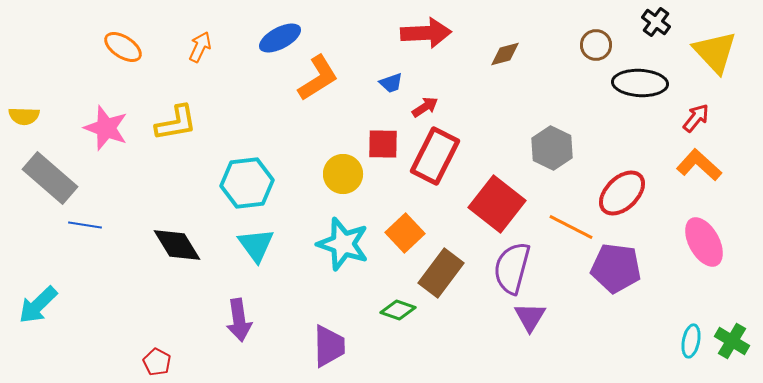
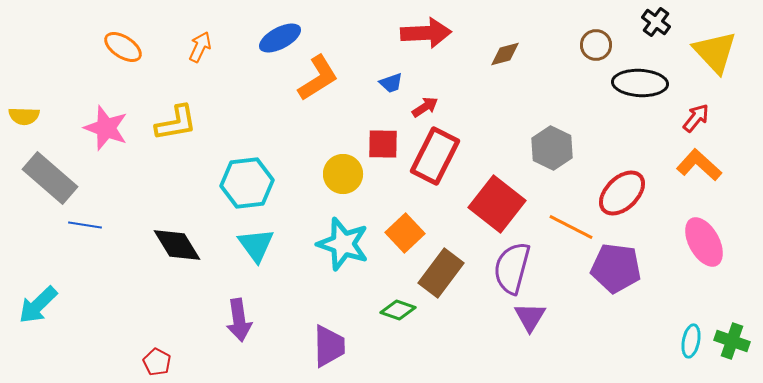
green cross at (732, 341): rotated 12 degrees counterclockwise
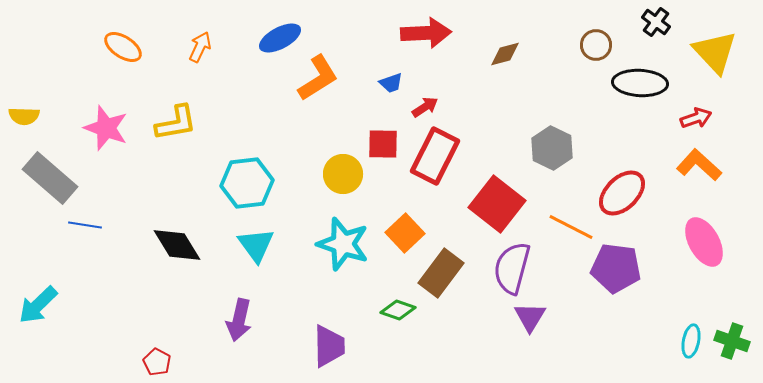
red arrow at (696, 118): rotated 32 degrees clockwise
purple arrow at (239, 320): rotated 21 degrees clockwise
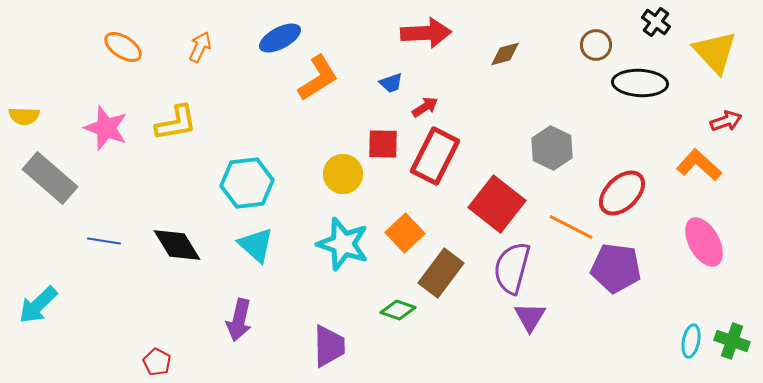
red arrow at (696, 118): moved 30 px right, 3 px down
blue line at (85, 225): moved 19 px right, 16 px down
cyan triangle at (256, 245): rotated 12 degrees counterclockwise
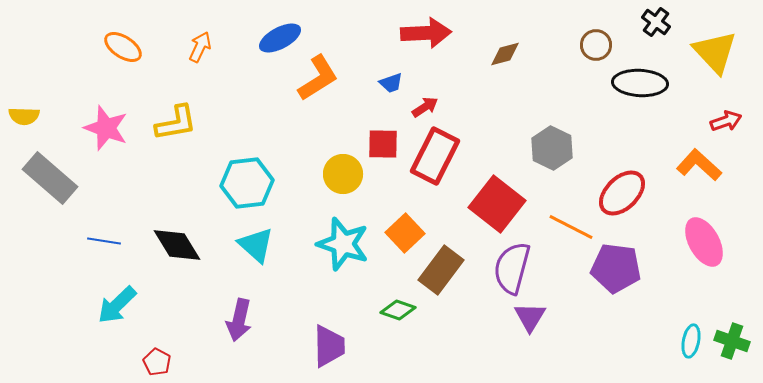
brown rectangle at (441, 273): moved 3 px up
cyan arrow at (38, 305): moved 79 px right
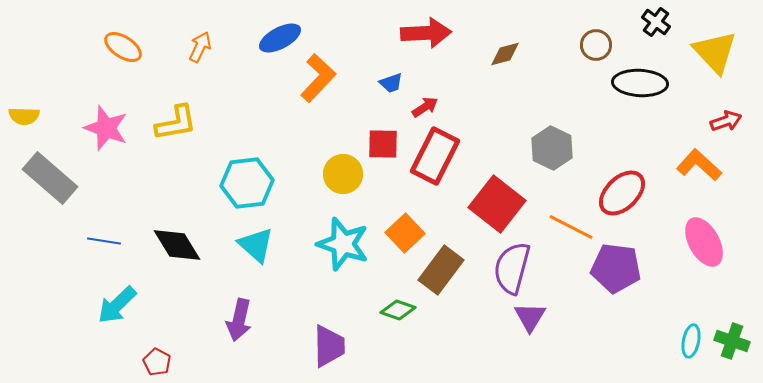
orange L-shape at (318, 78): rotated 15 degrees counterclockwise
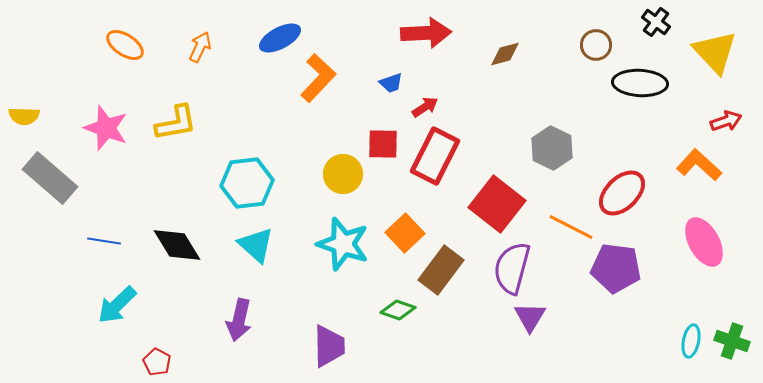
orange ellipse at (123, 47): moved 2 px right, 2 px up
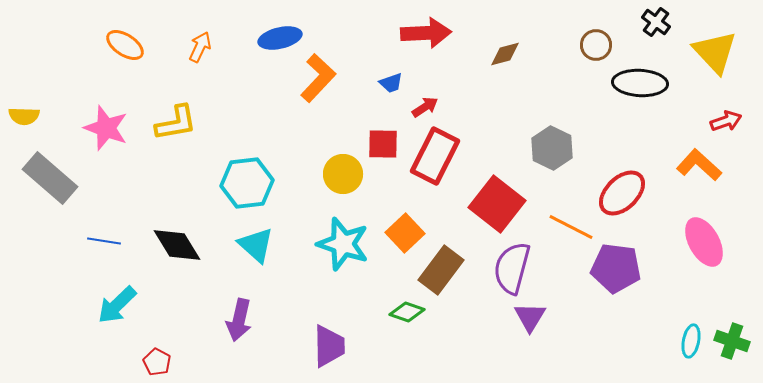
blue ellipse at (280, 38): rotated 15 degrees clockwise
green diamond at (398, 310): moved 9 px right, 2 px down
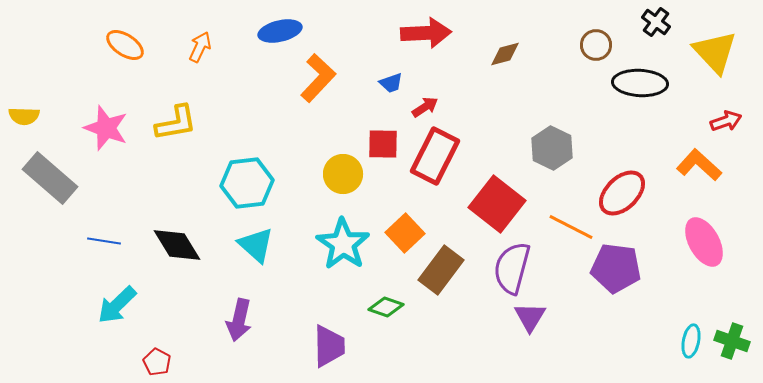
blue ellipse at (280, 38): moved 7 px up
cyan star at (343, 244): rotated 16 degrees clockwise
green diamond at (407, 312): moved 21 px left, 5 px up
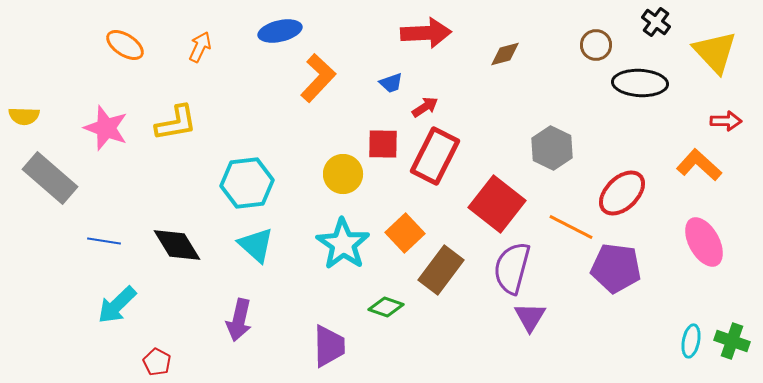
red arrow at (726, 121): rotated 20 degrees clockwise
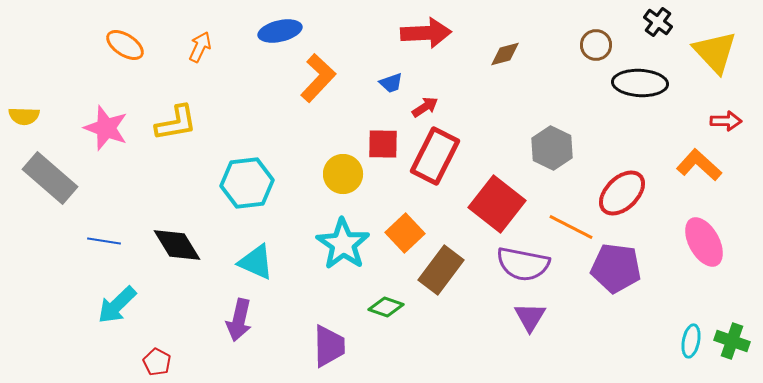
black cross at (656, 22): moved 2 px right
cyan triangle at (256, 245): moved 17 px down; rotated 18 degrees counterclockwise
purple semicircle at (512, 268): moved 11 px right, 4 px up; rotated 94 degrees counterclockwise
